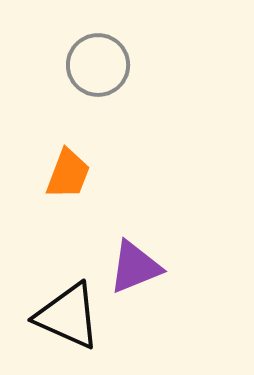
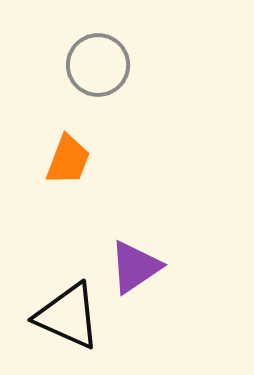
orange trapezoid: moved 14 px up
purple triangle: rotated 12 degrees counterclockwise
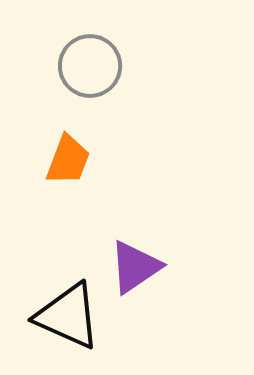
gray circle: moved 8 px left, 1 px down
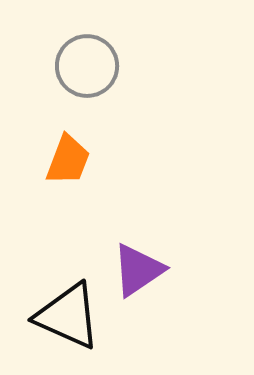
gray circle: moved 3 px left
purple triangle: moved 3 px right, 3 px down
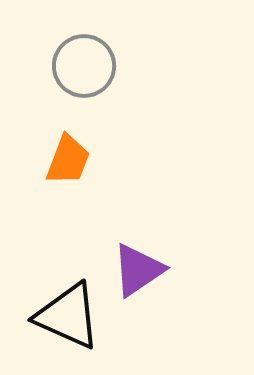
gray circle: moved 3 px left
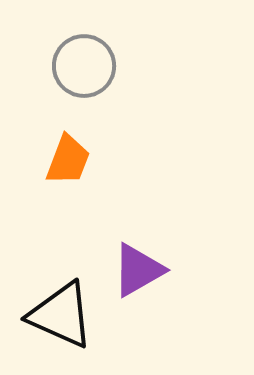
purple triangle: rotated 4 degrees clockwise
black triangle: moved 7 px left, 1 px up
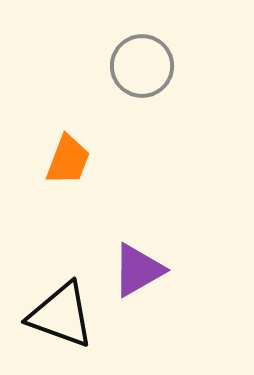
gray circle: moved 58 px right
black triangle: rotated 4 degrees counterclockwise
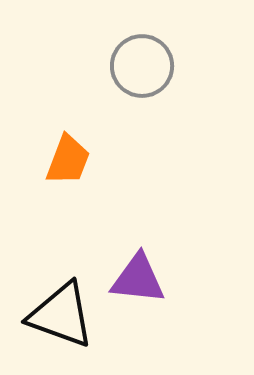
purple triangle: moved 9 px down; rotated 36 degrees clockwise
